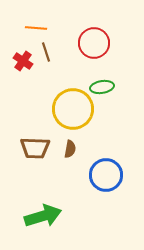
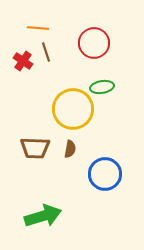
orange line: moved 2 px right
blue circle: moved 1 px left, 1 px up
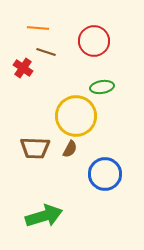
red circle: moved 2 px up
brown line: rotated 54 degrees counterclockwise
red cross: moved 7 px down
yellow circle: moved 3 px right, 7 px down
brown semicircle: rotated 18 degrees clockwise
green arrow: moved 1 px right
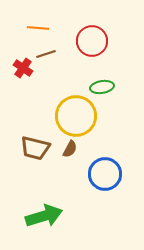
red circle: moved 2 px left
brown line: moved 2 px down; rotated 36 degrees counterclockwise
brown trapezoid: rotated 12 degrees clockwise
